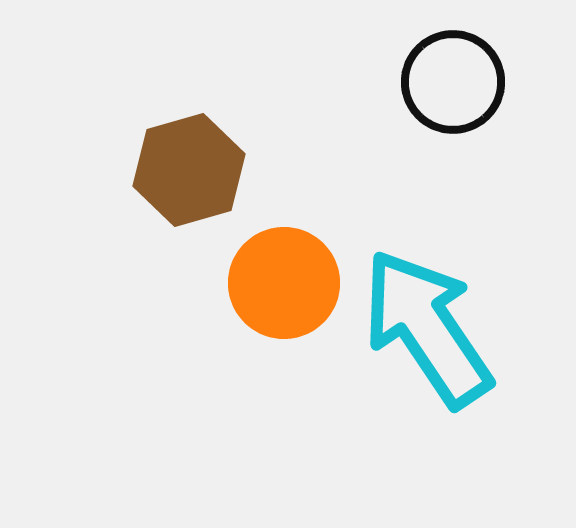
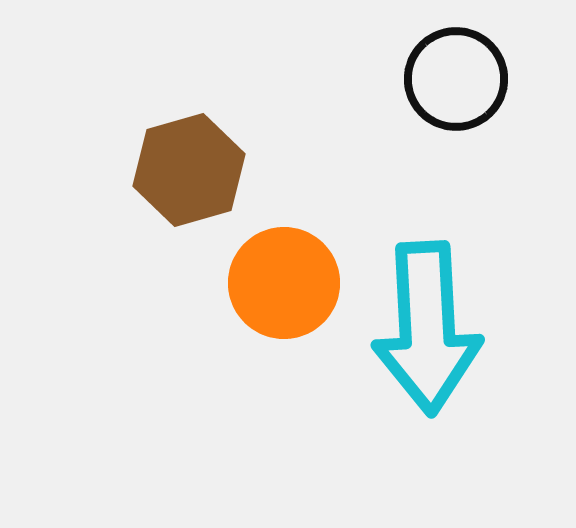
black circle: moved 3 px right, 3 px up
cyan arrow: rotated 149 degrees counterclockwise
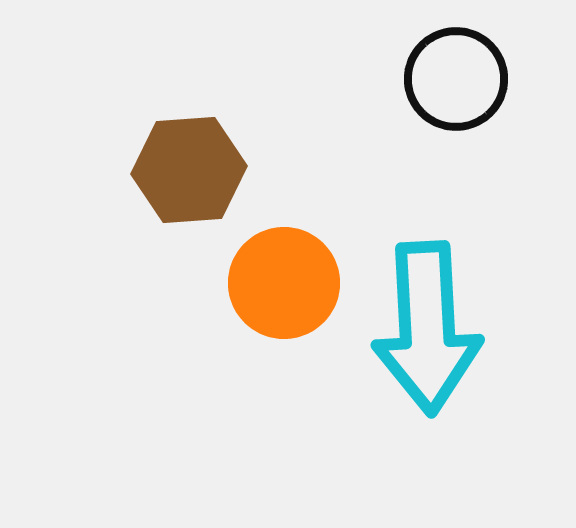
brown hexagon: rotated 12 degrees clockwise
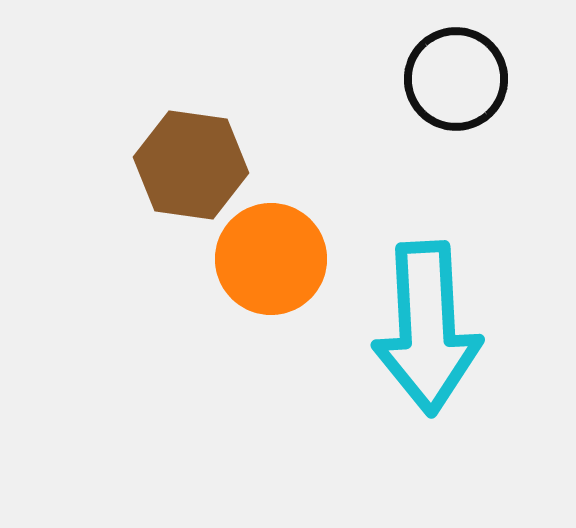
brown hexagon: moved 2 px right, 5 px up; rotated 12 degrees clockwise
orange circle: moved 13 px left, 24 px up
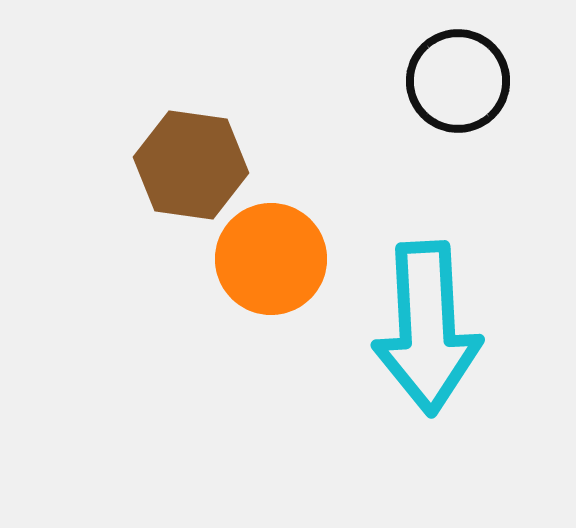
black circle: moved 2 px right, 2 px down
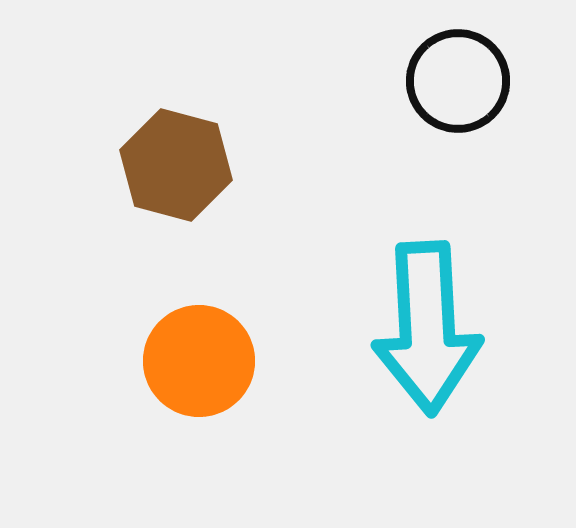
brown hexagon: moved 15 px left; rotated 7 degrees clockwise
orange circle: moved 72 px left, 102 px down
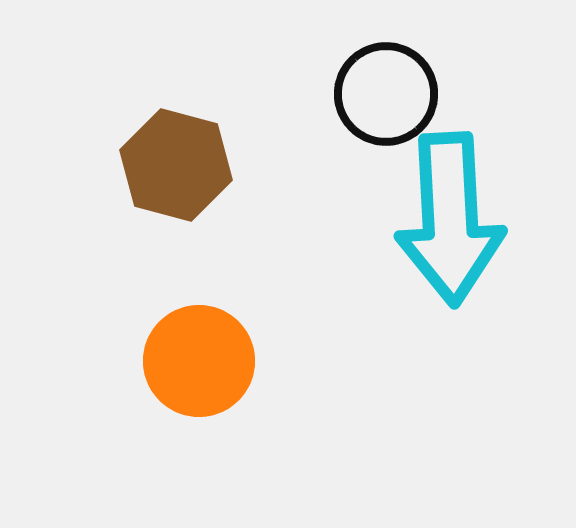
black circle: moved 72 px left, 13 px down
cyan arrow: moved 23 px right, 109 px up
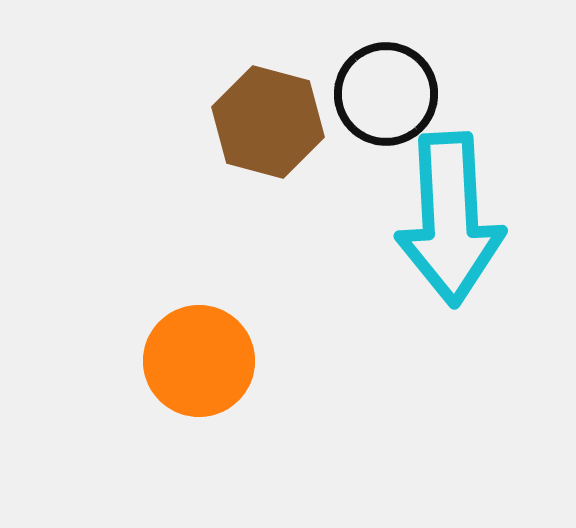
brown hexagon: moved 92 px right, 43 px up
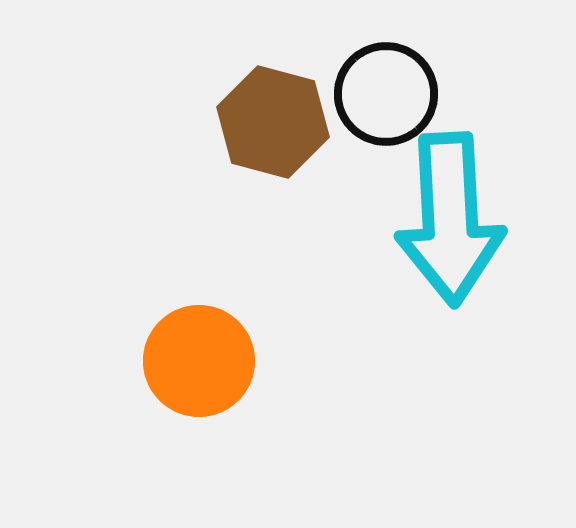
brown hexagon: moved 5 px right
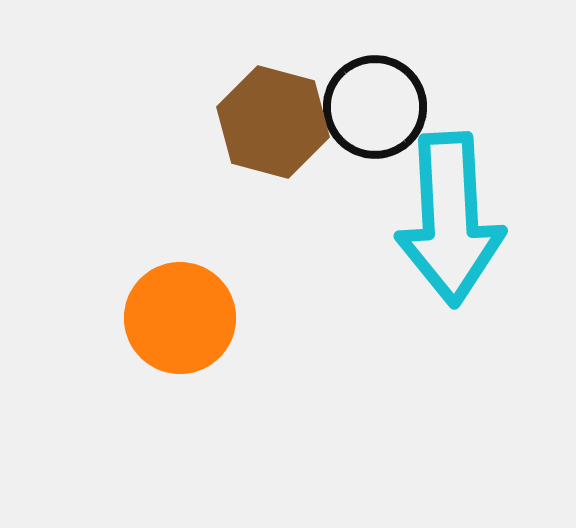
black circle: moved 11 px left, 13 px down
orange circle: moved 19 px left, 43 px up
